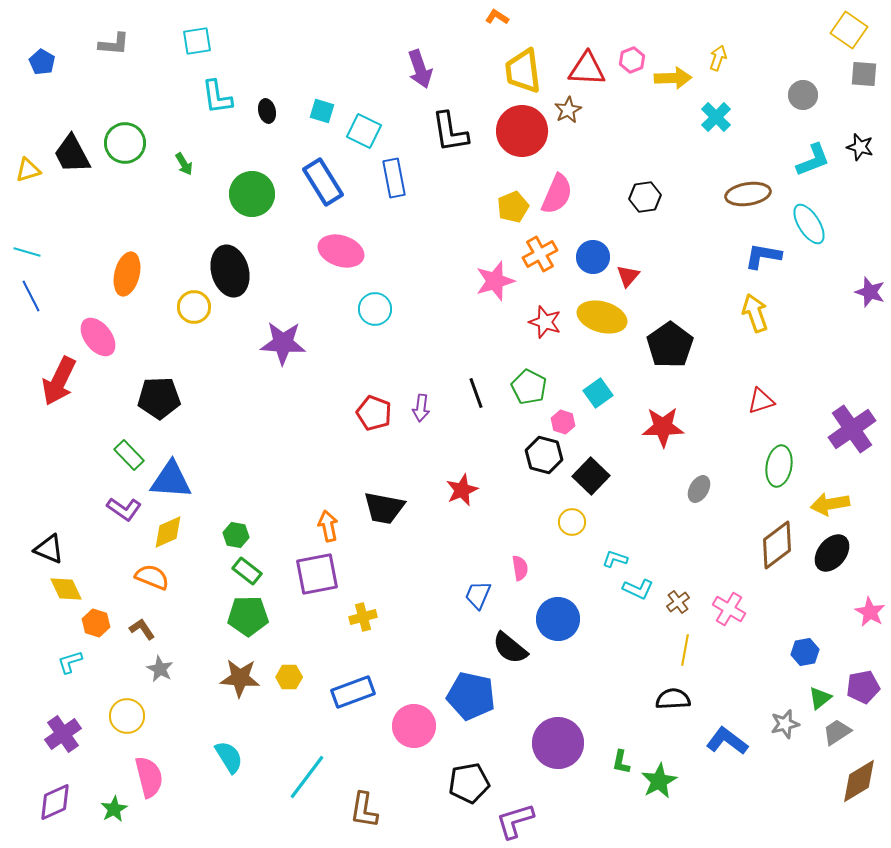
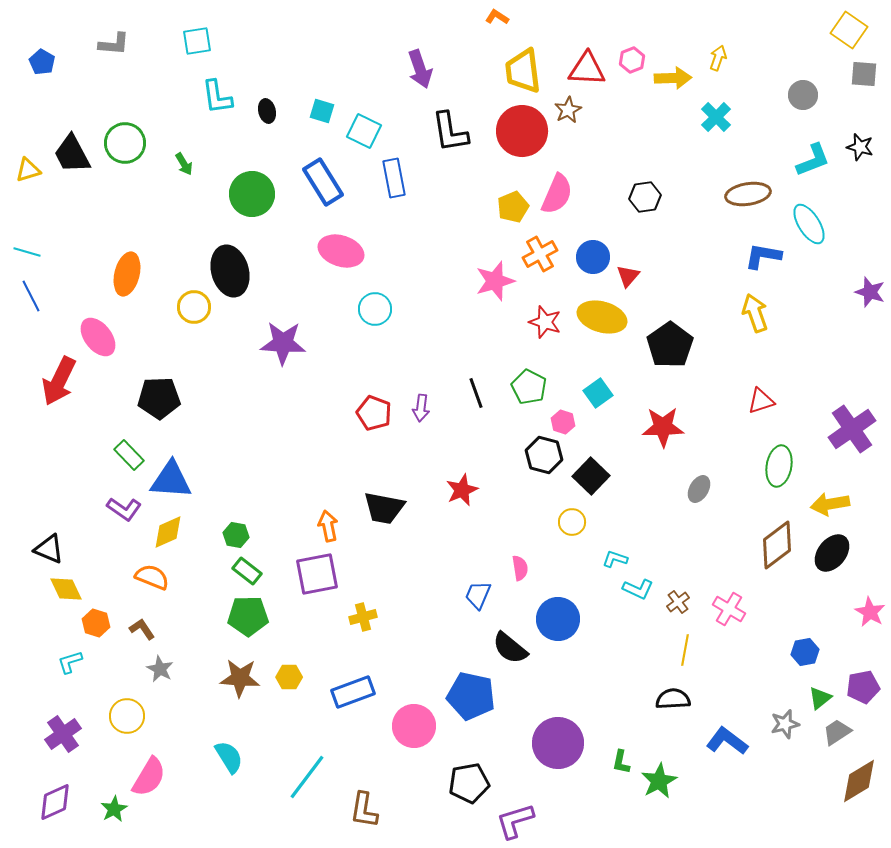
pink semicircle at (149, 777): rotated 45 degrees clockwise
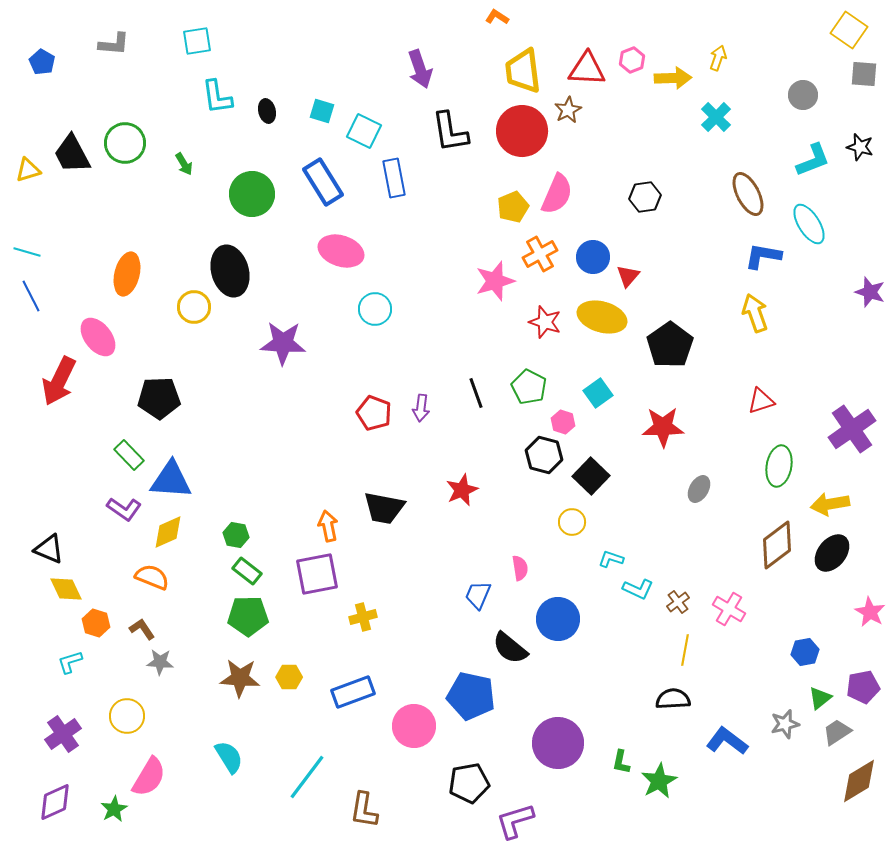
brown ellipse at (748, 194): rotated 72 degrees clockwise
cyan L-shape at (615, 559): moved 4 px left
gray star at (160, 669): moved 7 px up; rotated 24 degrees counterclockwise
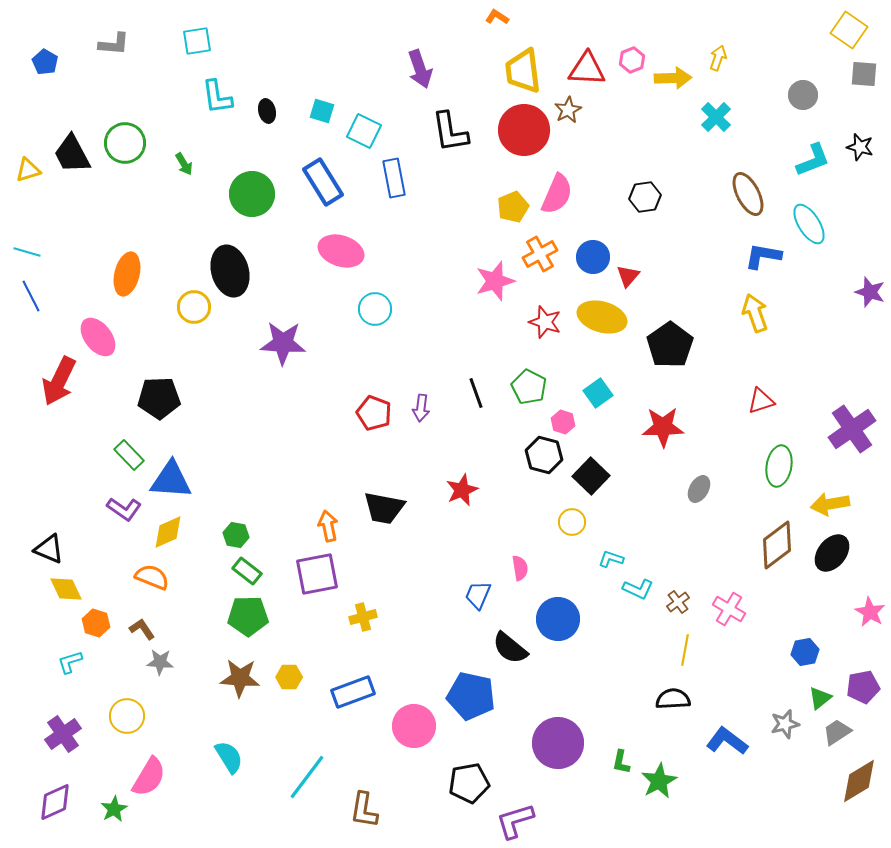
blue pentagon at (42, 62): moved 3 px right
red circle at (522, 131): moved 2 px right, 1 px up
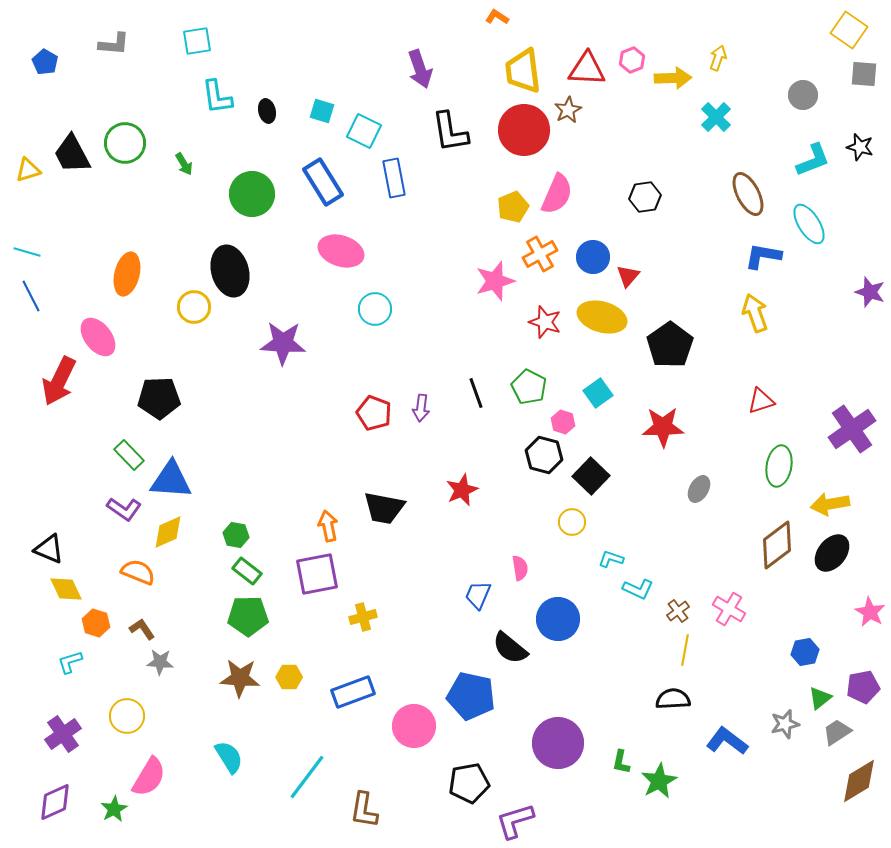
orange semicircle at (152, 577): moved 14 px left, 5 px up
brown cross at (678, 602): moved 9 px down
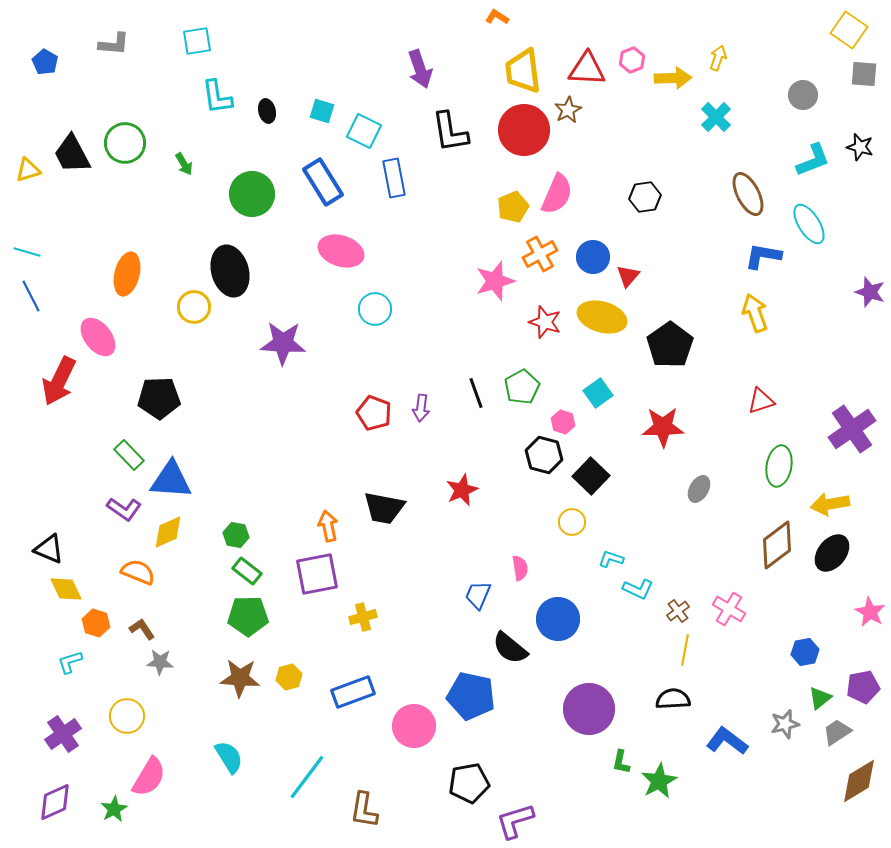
green pentagon at (529, 387): moved 7 px left; rotated 16 degrees clockwise
yellow hexagon at (289, 677): rotated 15 degrees counterclockwise
purple circle at (558, 743): moved 31 px right, 34 px up
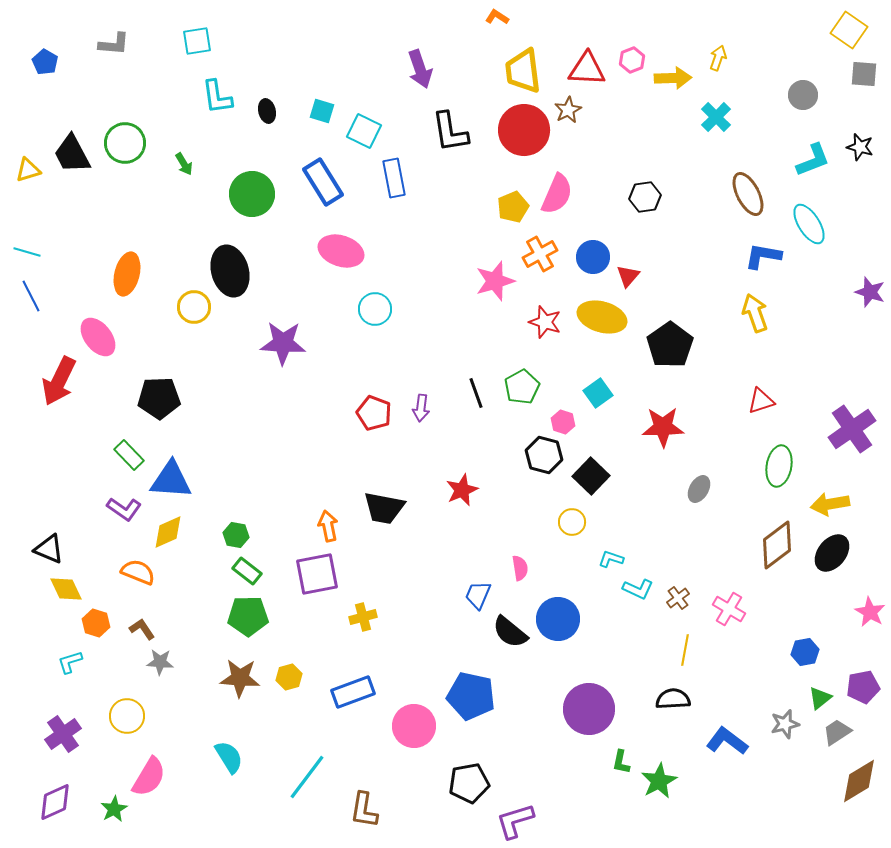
brown cross at (678, 611): moved 13 px up
black semicircle at (510, 648): moved 16 px up
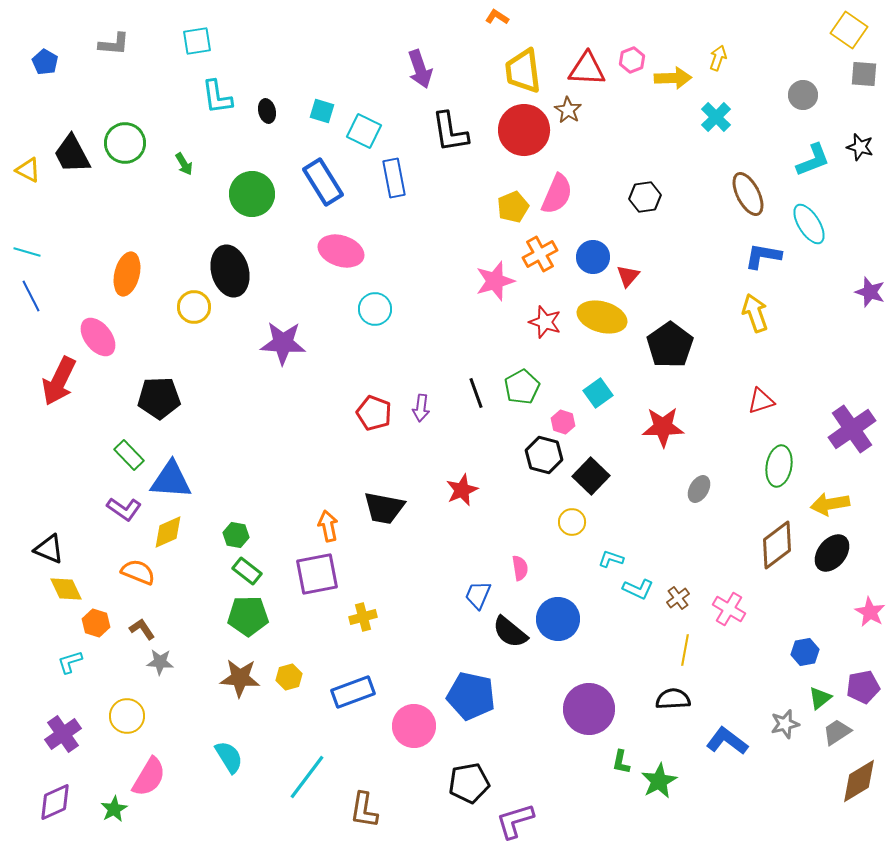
brown star at (568, 110): rotated 12 degrees counterclockwise
yellow triangle at (28, 170): rotated 44 degrees clockwise
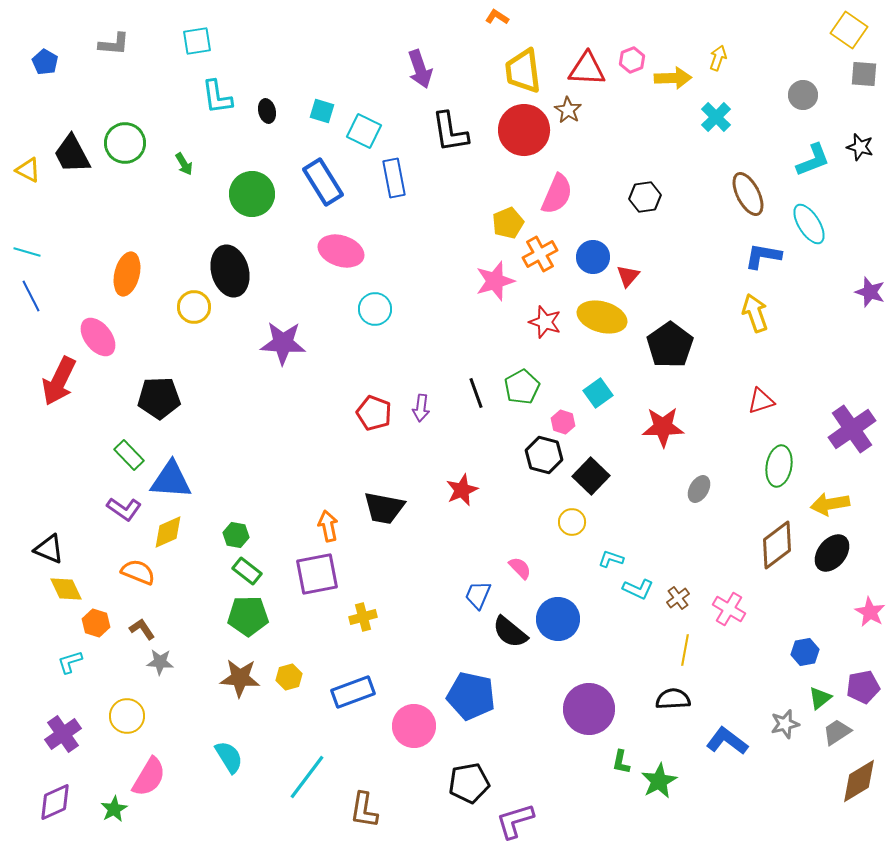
yellow pentagon at (513, 207): moved 5 px left, 16 px down
pink semicircle at (520, 568): rotated 35 degrees counterclockwise
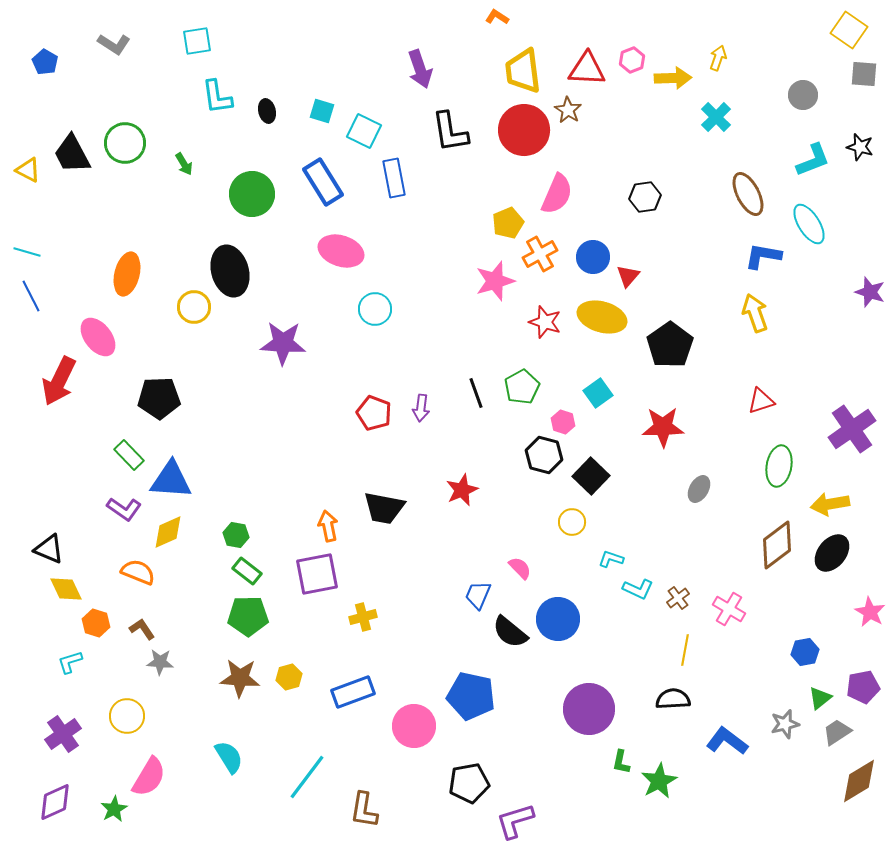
gray L-shape at (114, 44): rotated 28 degrees clockwise
